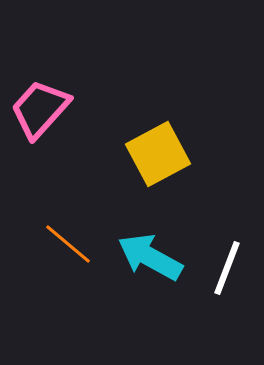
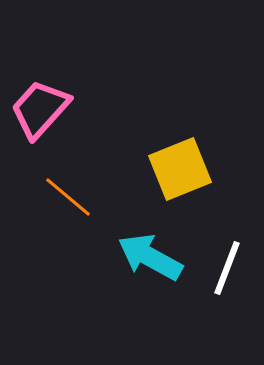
yellow square: moved 22 px right, 15 px down; rotated 6 degrees clockwise
orange line: moved 47 px up
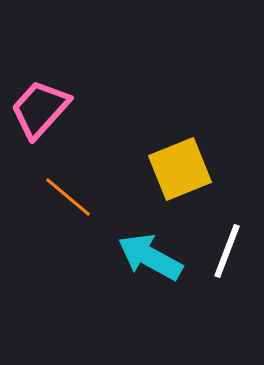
white line: moved 17 px up
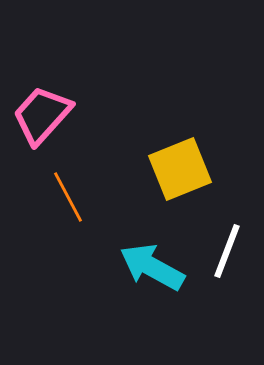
pink trapezoid: moved 2 px right, 6 px down
orange line: rotated 22 degrees clockwise
cyan arrow: moved 2 px right, 10 px down
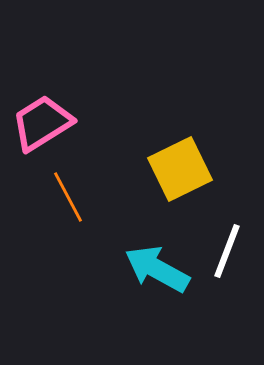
pink trapezoid: moved 8 px down; rotated 16 degrees clockwise
yellow square: rotated 4 degrees counterclockwise
cyan arrow: moved 5 px right, 2 px down
